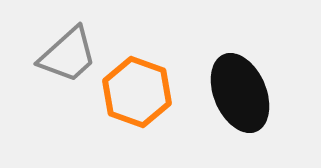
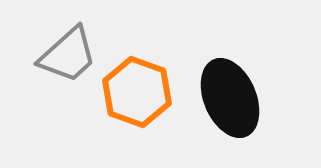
black ellipse: moved 10 px left, 5 px down
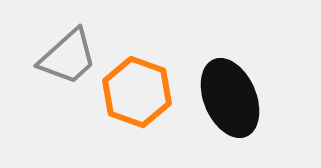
gray trapezoid: moved 2 px down
